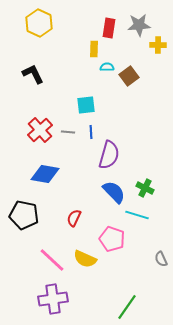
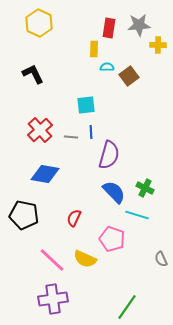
gray line: moved 3 px right, 5 px down
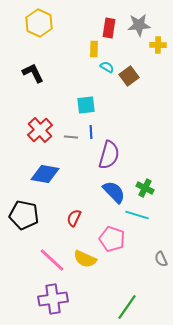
cyan semicircle: rotated 32 degrees clockwise
black L-shape: moved 1 px up
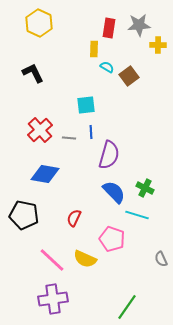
gray line: moved 2 px left, 1 px down
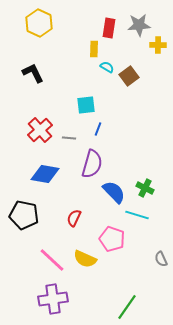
blue line: moved 7 px right, 3 px up; rotated 24 degrees clockwise
purple semicircle: moved 17 px left, 9 px down
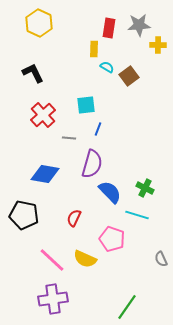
red cross: moved 3 px right, 15 px up
blue semicircle: moved 4 px left
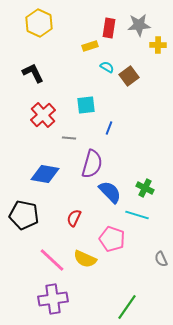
yellow rectangle: moved 4 px left, 3 px up; rotated 70 degrees clockwise
blue line: moved 11 px right, 1 px up
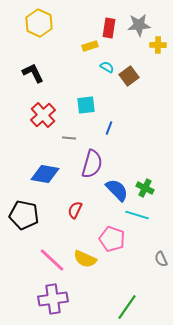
blue semicircle: moved 7 px right, 2 px up
red semicircle: moved 1 px right, 8 px up
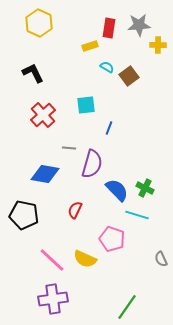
gray line: moved 10 px down
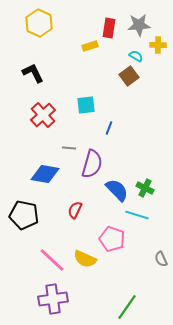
cyan semicircle: moved 29 px right, 11 px up
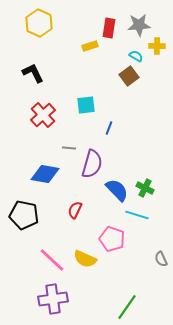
yellow cross: moved 1 px left, 1 px down
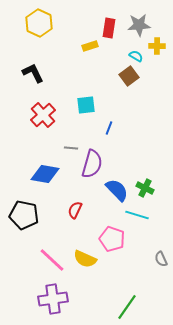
gray line: moved 2 px right
